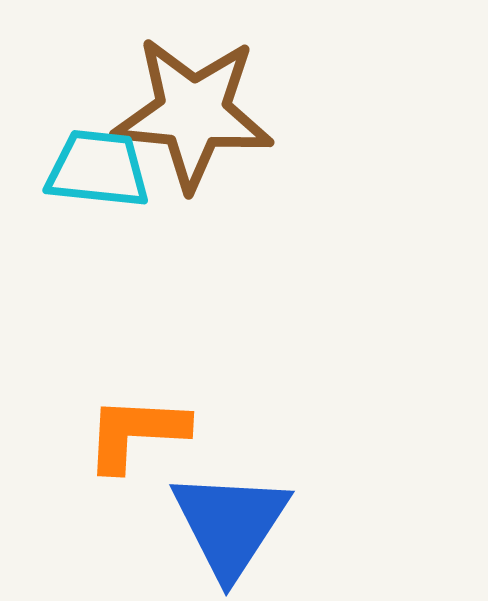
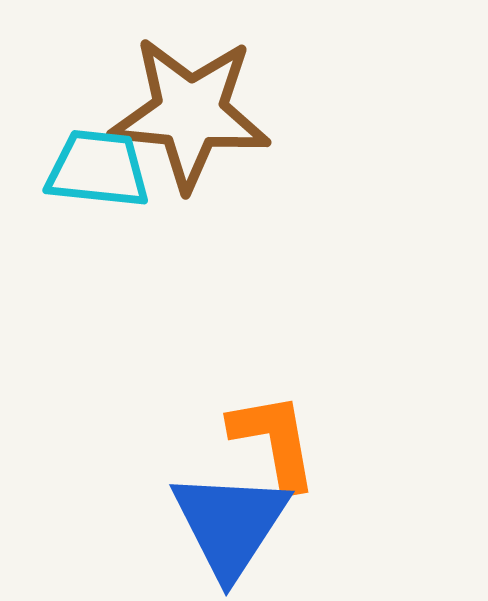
brown star: moved 3 px left
orange L-shape: moved 138 px right, 8 px down; rotated 77 degrees clockwise
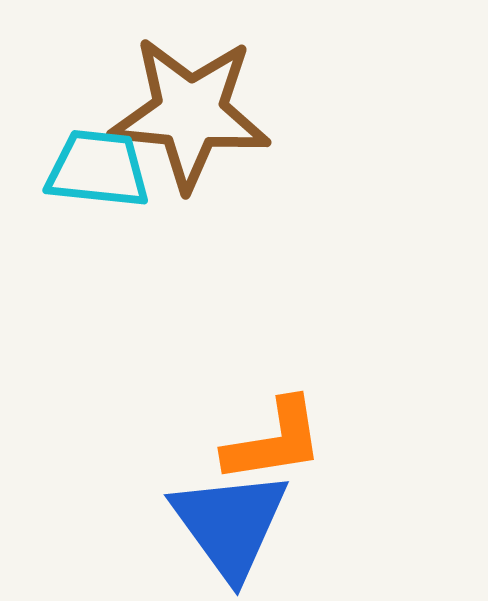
orange L-shape: rotated 91 degrees clockwise
blue triangle: rotated 9 degrees counterclockwise
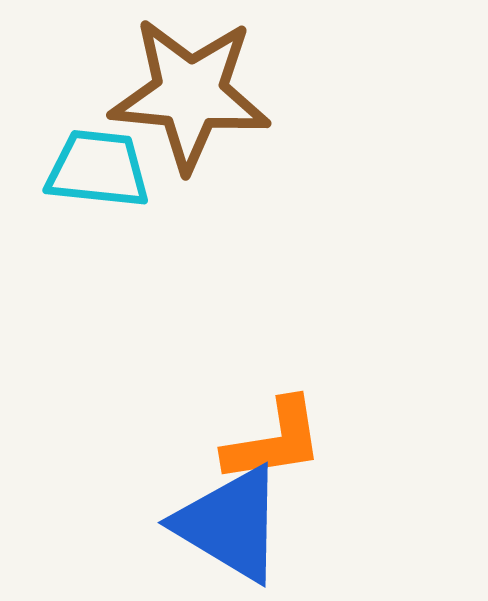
brown star: moved 19 px up
blue triangle: rotated 23 degrees counterclockwise
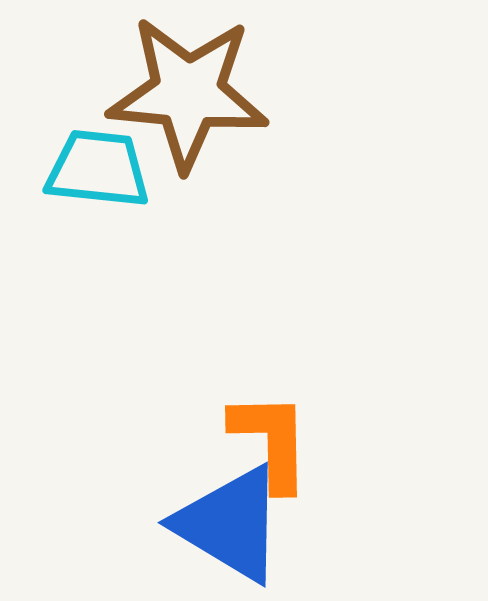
brown star: moved 2 px left, 1 px up
orange L-shape: moved 3 px left; rotated 82 degrees counterclockwise
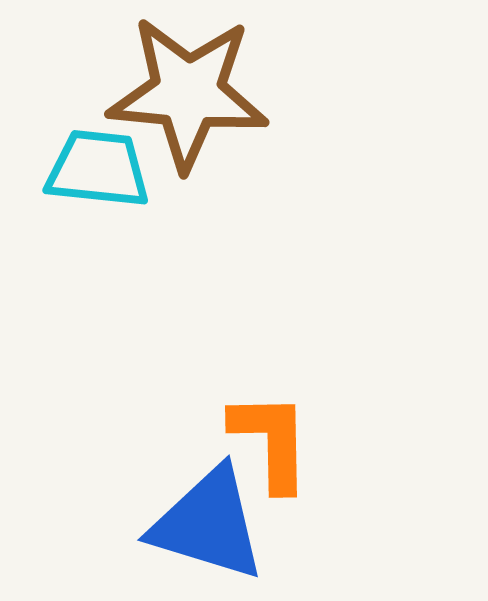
blue triangle: moved 22 px left; rotated 14 degrees counterclockwise
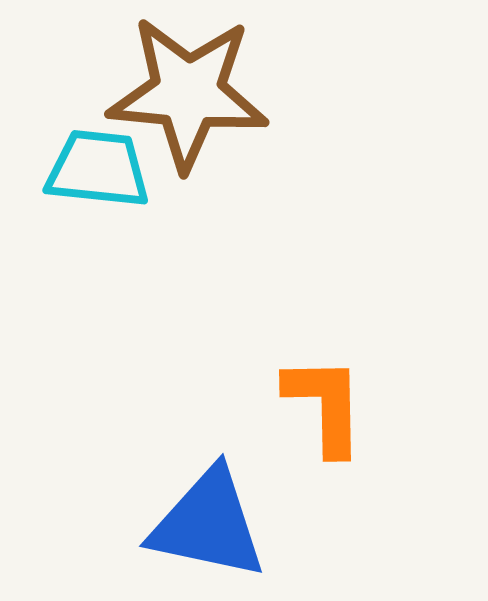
orange L-shape: moved 54 px right, 36 px up
blue triangle: rotated 5 degrees counterclockwise
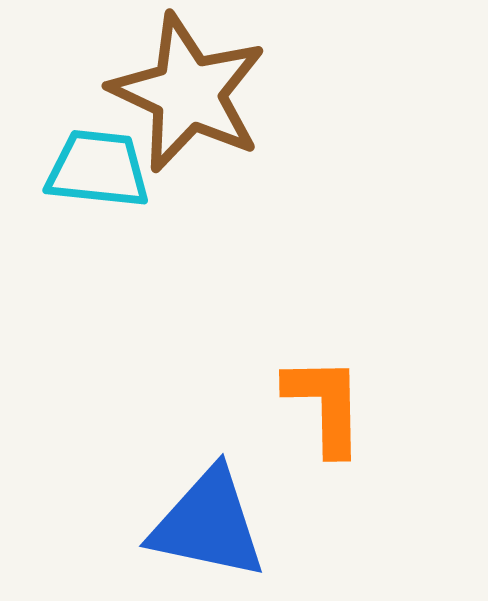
brown star: rotated 20 degrees clockwise
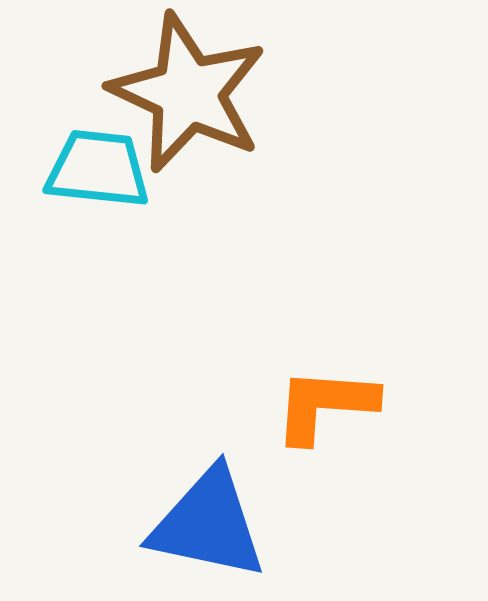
orange L-shape: rotated 85 degrees counterclockwise
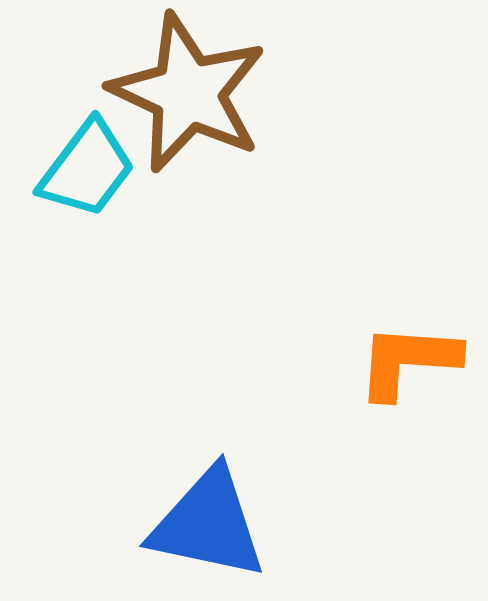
cyan trapezoid: moved 11 px left; rotated 121 degrees clockwise
orange L-shape: moved 83 px right, 44 px up
